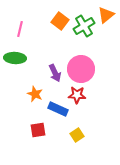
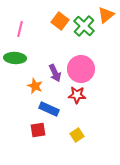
green cross: rotated 15 degrees counterclockwise
orange star: moved 8 px up
blue rectangle: moved 9 px left
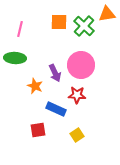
orange triangle: moved 1 px right, 1 px up; rotated 30 degrees clockwise
orange square: moved 1 px left, 1 px down; rotated 36 degrees counterclockwise
pink circle: moved 4 px up
blue rectangle: moved 7 px right
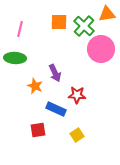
pink circle: moved 20 px right, 16 px up
